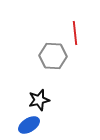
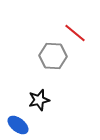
red line: rotated 45 degrees counterclockwise
blue ellipse: moved 11 px left; rotated 70 degrees clockwise
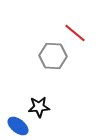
black star: moved 7 px down; rotated 10 degrees clockwise
blue ellipse: moved 1 px down
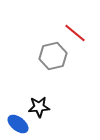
gray hexagon: rotated 16 degrees counterclockwise
blue ellipse: moved 2 px up
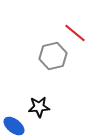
blue ellipse: moved 4 px left, 2 px down
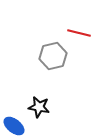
red line: moved 4 px right; rotated 25 degrees counterclockwise
black star: rotated 15 degrees clockwise
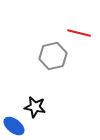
black star: moved 4 px left
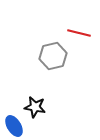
blue ellipse: rotated 20 degrees clockwise
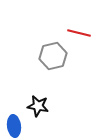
black star: moved 3 px right, 1 px up
blue ellipse: rotated 25 degrees clockwise
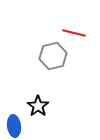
red line: moved 5 px left
black star: rotated 25 degrees clockwise
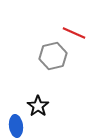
red line: rotated 10 degrees clockwise
blue ellipse: moved 2 px right
